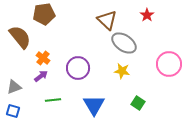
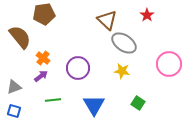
blue square: moved 1 px right
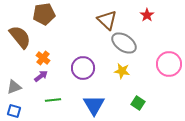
purple circle: moved 5 px right
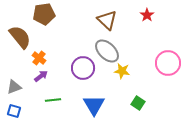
gray ellipse: moved 17 px left, 8 px down; rotated 10 degrees clockwise
orange cross: moved 4 px left
pink circle: moved 1 px left, 1 px up
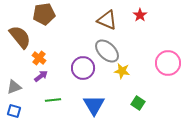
red star: moved 7 px left
brown triangle: rotated 20 degrees counterclockwise
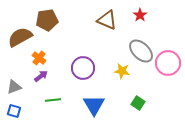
brown pentagon: moved 3 px right, 6 px down
brown semicircle: rotated 80 degrees counterclockwise
gray ellipse: moved 34 px right
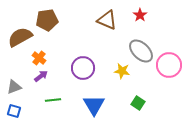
pink circle: moved 1 px right, 2 px down
